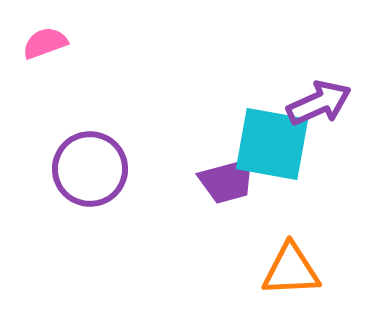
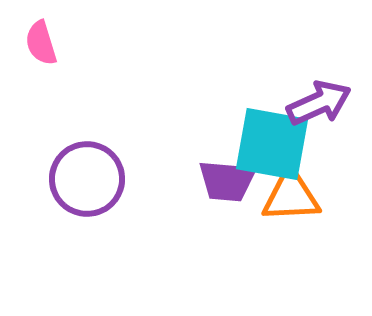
pink semicircle: moved 4 px left; rotated 87 degrees counterclockwise
purple circle: moved 3 px left, 10 px down
purple trapezoid: rotated 20 degrees clockwise
orange triangle: moved 74 px up
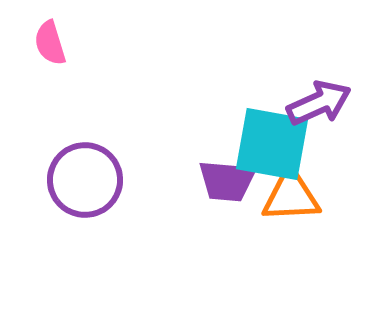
pink semicircle: moved 9 px right
purple circle: moved 2 px left, 1 px down
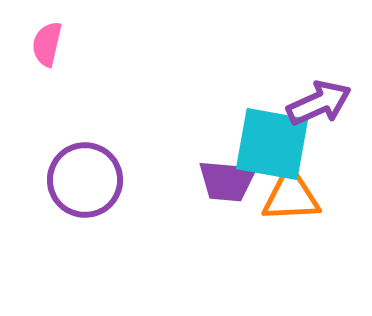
pink semicircle: moved 3 px left, 1 px down; rotated 30 degrees clockwise
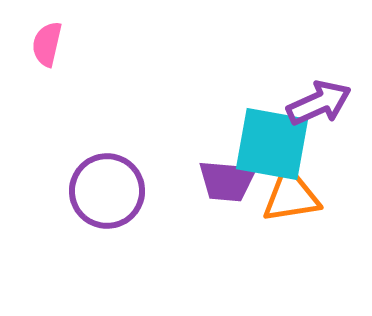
purple circle: moved 22 px right, 11 px down
orange triangle: rotated 6 degrees counterclockwise
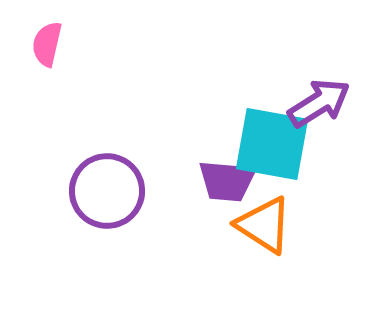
purple arrow: rotated 8 degrees counterclockwise
orange triangle: moved 27 px left, 29 px down; rotated 42 degrees clockwise
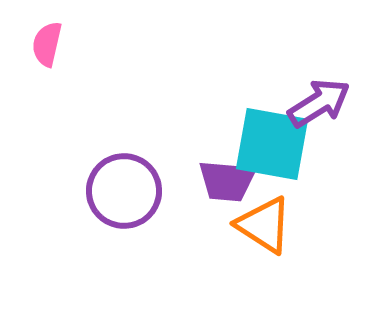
purple circle: moved 17 px right
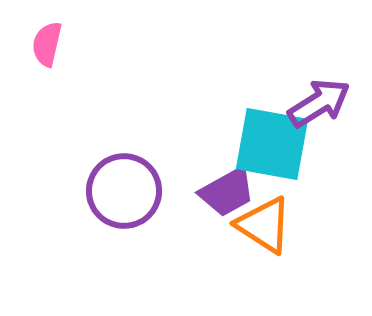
purple trapezoid: moved 11 px down; rotated 34 degrees counterclockwise
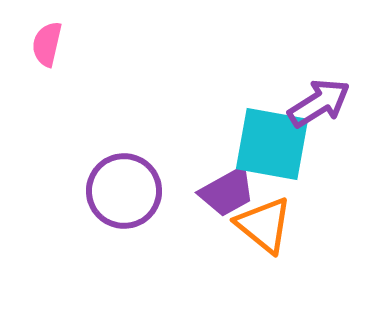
orange triangle: rotated 6 degrees clockwise
